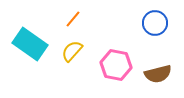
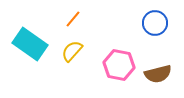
pink hexagon: moved 3 px right
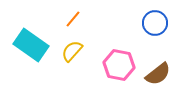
cyan rectangle: moved 1 px right, 1 px down
brown semicircle: rotated 24 degrees counterclockwise
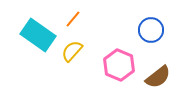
blue circle: moved 4 px left, 7 px down
cyan rectangle: moved 7 px right, 10 px up
pink hexagon: rotated 12 degrees clockwise
brown semicircle: moved 3 px down
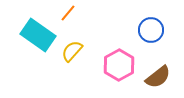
orange line: moved 5 px left, 6 px up
pink hexagon: rotated 8 degrees clockwise
